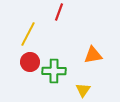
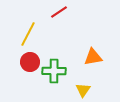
red line: rotated 36 degrees clockwise
orange triangle: moved 2 px down
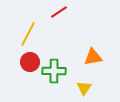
yellow triangle: moved 1 px right, 2 px up
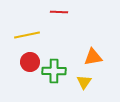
red line: rotated 36 degrees clockwise
yellow line: moved 1 px left, 1 px down; rotated 50 degrees clockwise
yellow triangle: moved 6 px up
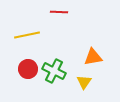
red circle: moved 2 px left, 7 px down
green cross: rotated 25 degrees clockwise
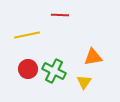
red line: moved 1 px right, 3 px down
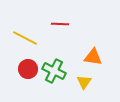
red line: moved 9 px down
yellow line: moved 2 px left, 3 px down; rotated 40 degrees clockwise
orange triangle: rotated 18 degrees clockwise
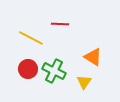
yellow line: moved 6 px right
orange triangle: rotated 24 degrees clockwise
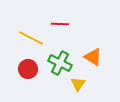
green cross: moved 6 px right, 8 px up
yellow triangle: moved 6 px left, 2 px down
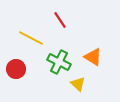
red line: moved 4 px up; rotated 54 degrees clockwise
green cross: moved 1 px left, 1 px up
red circle: moved 12 px left
yellow triangle: rotated 21 degrees counterclockwise
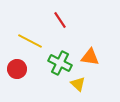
yellow line: moved 1 px left, 3 px down
orange triangle: moved 3 px left; rotated 24 degrees counterclockwise
green cross: moved 1 px right, 1 px down
red circle: moved 1 px right
